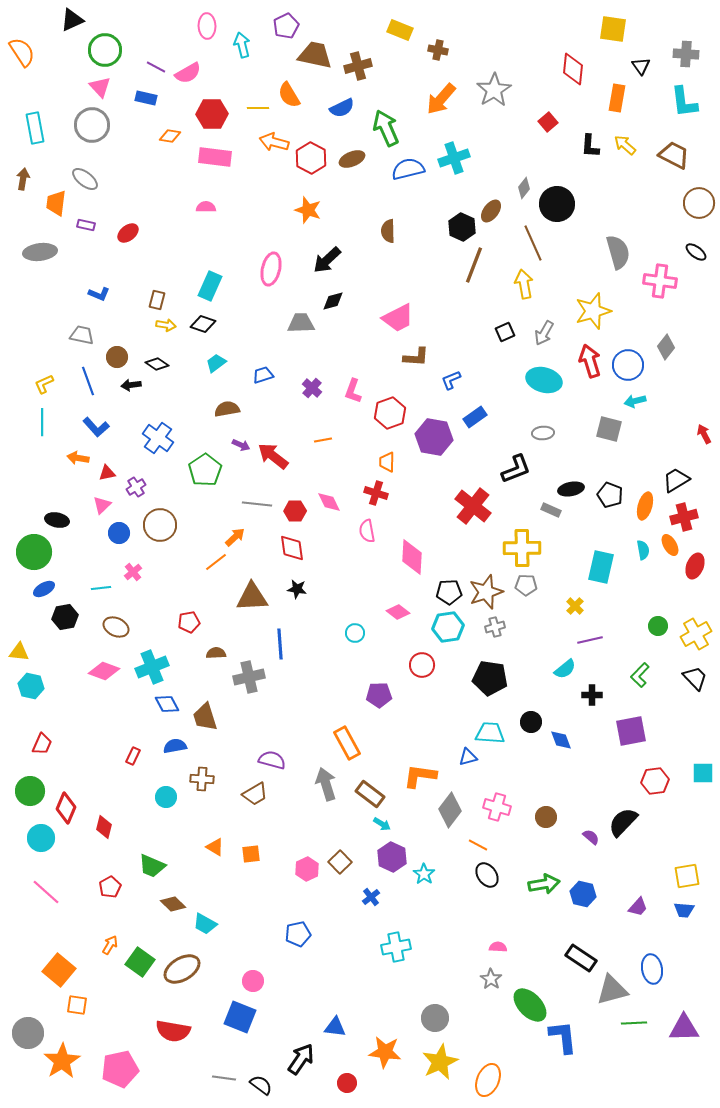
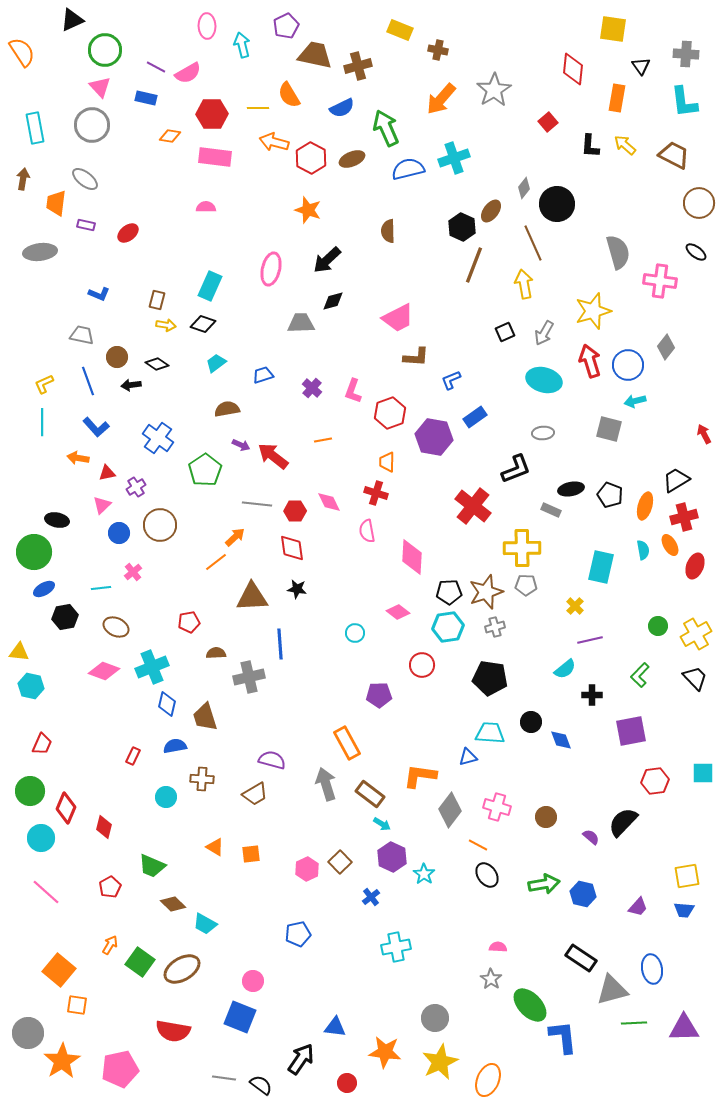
blue diamond at (167, 704): rotated 40 degrees clockwise
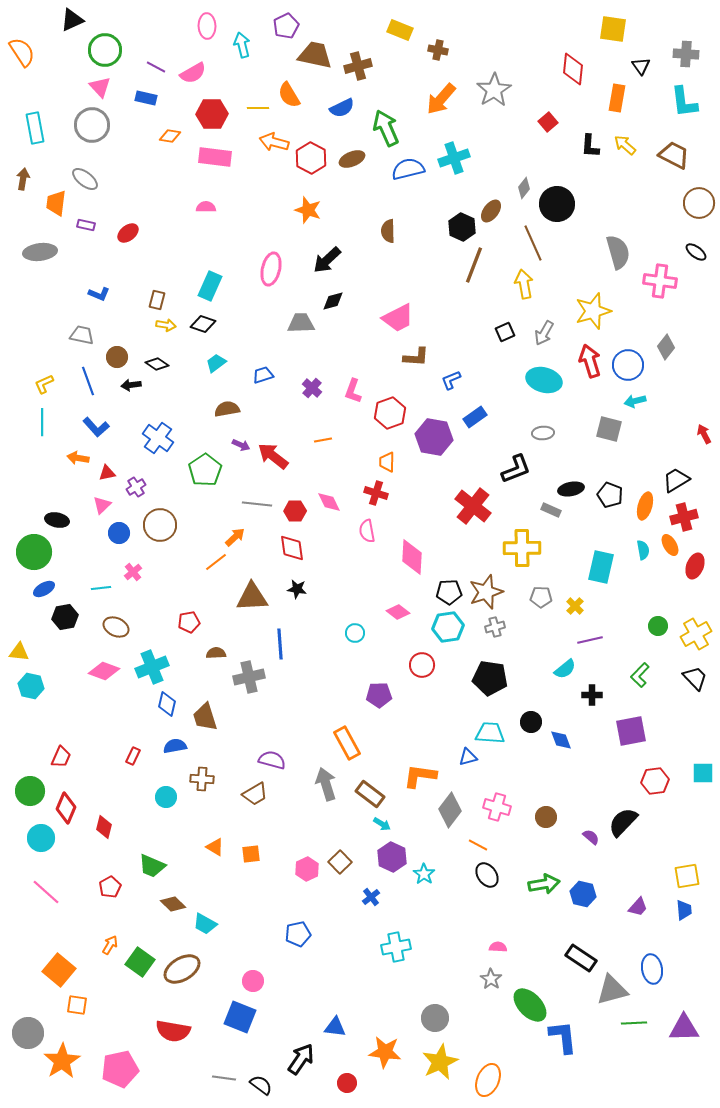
pink semicircle at (188, 73): moved 5 px right
gray pentagon at (526, 585): moved 15 px right, 12 px down
red trapezoid at (42, 744): moved 19 px right, 13 px down
blue trapezoid at (684, 910): rotated 100 degrees counterclockwise
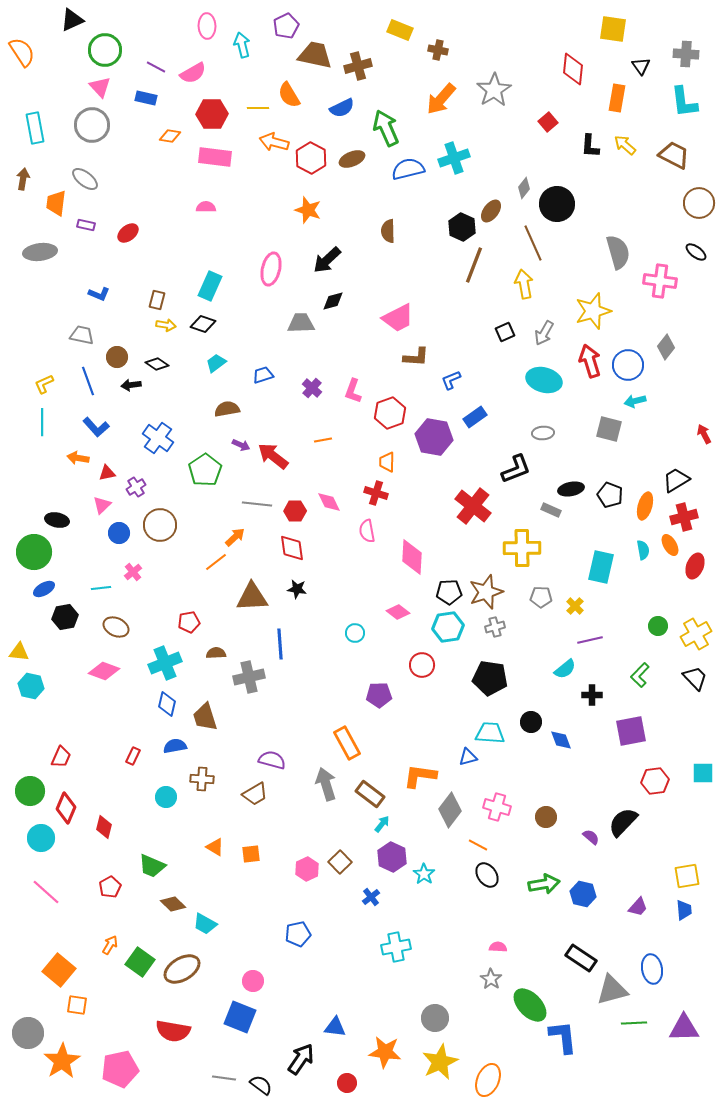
cyan cross at (152, 667): moved 13 px right, 4 px up
cyan arrow at (382, 824): rotated 84 degrees counterclockwise
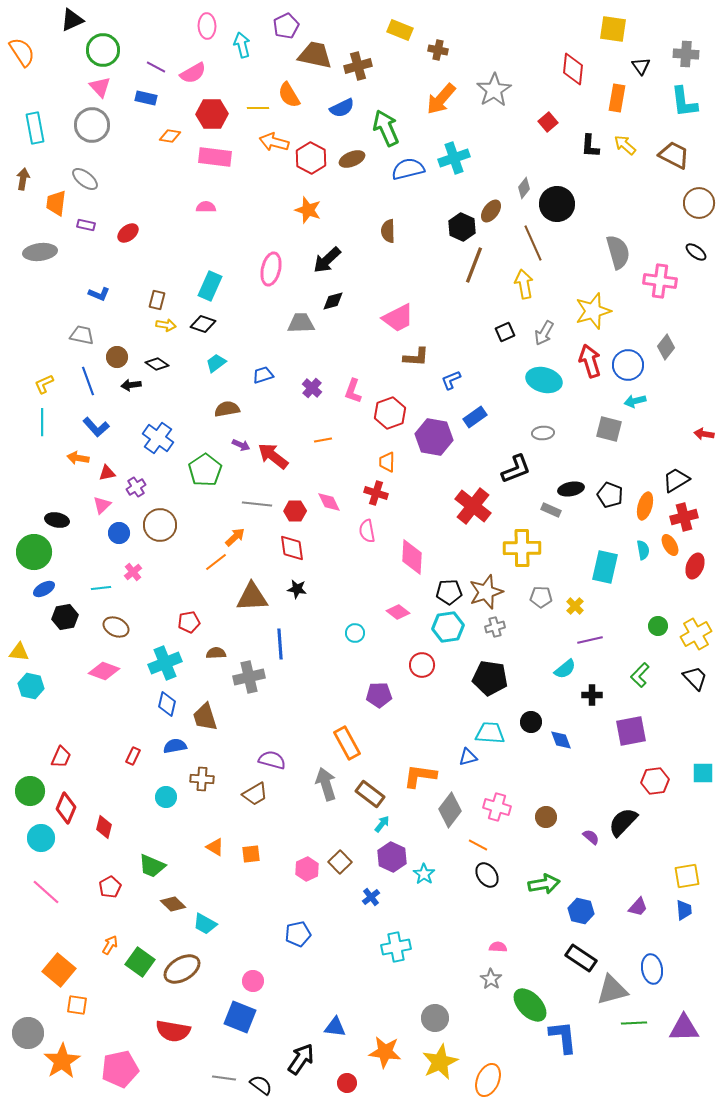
green circle at (105, 50): moved 2 px left
red arrow at (704, 434): rotated 54 degrees counterclockwise
cyan rectangle at (601, 567): moved 4 px right
blue hexagon at (583, 894): moved 2 px left, 17 px down
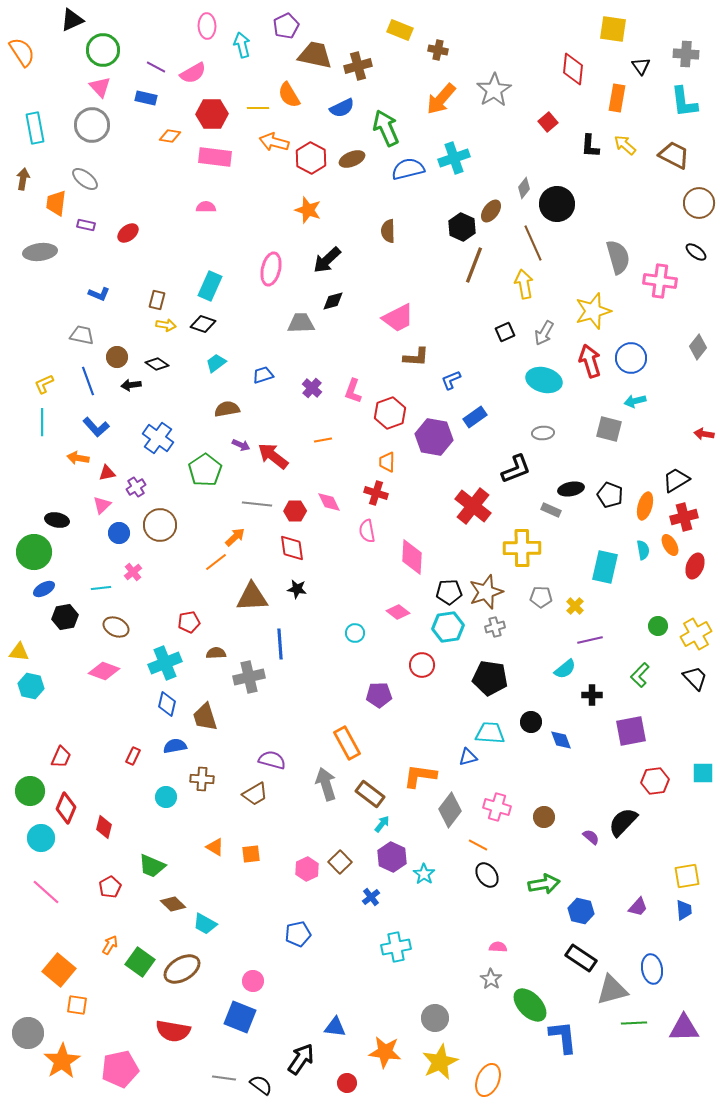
gray semicircle at (618, 252): moved 5 px down
gray diamond at (666, 347): moved 32 px right
blue circle at (628, 365): moved 3 px right, 7 px up
brown circle at (546, 817): moved 2 px left
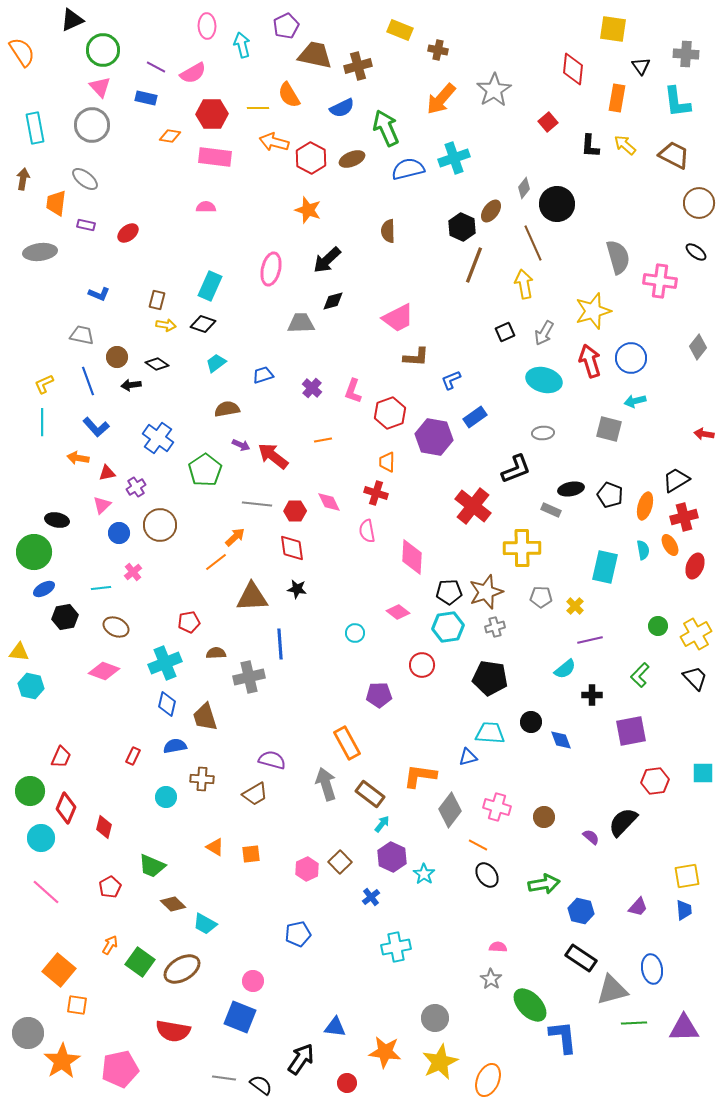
cyan L-shape at (684, 102): moved 7 px left
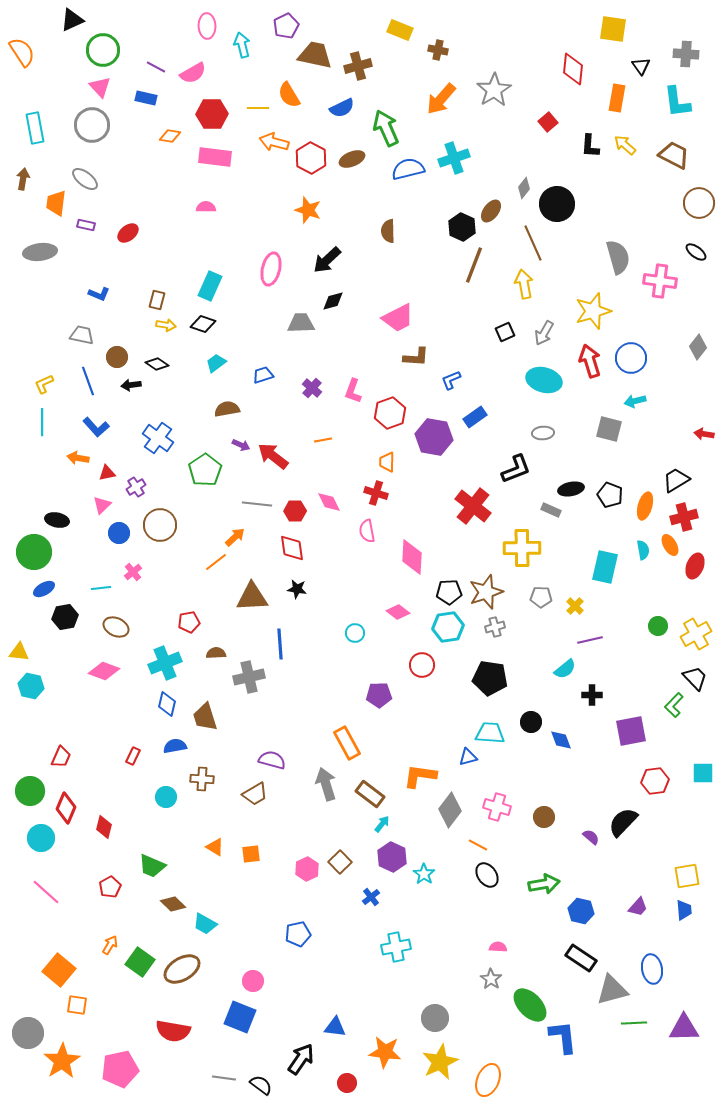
green L-shape at (640, 675): moved 34 px right, 30 px down
